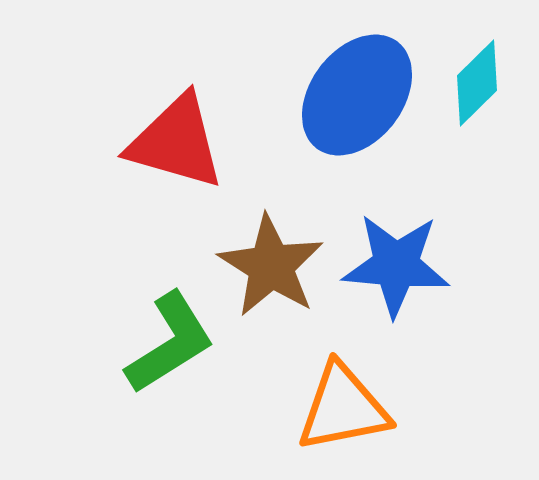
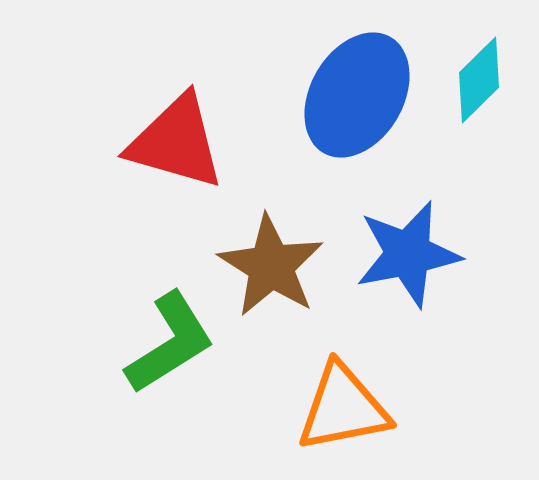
cyan diamond: moved 2 px right, 3 px up
blue ellipse: rotated 7 degrees counterclockwise
blue star: moved 12 px right, 11 px up; rotated 16 degrees counterclockwise
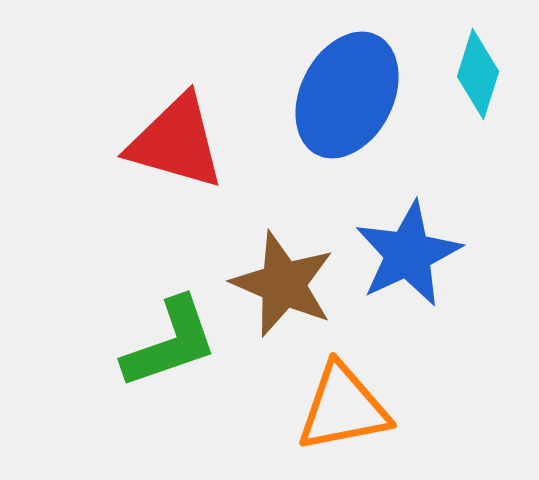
cyan diamond: moved 1 px left, 6 px up; rotated 28 degrees counterclockwise
blue ellipse: moved 10 px left; rotated 3 degrees counterclockwise
blue star: rotated 14 degrees counterclockwise
brown star: moved 12 px right, 18 px down; rotated 9 degrees counterclockwise
green L-shape: rotated 13 degrees clockwise
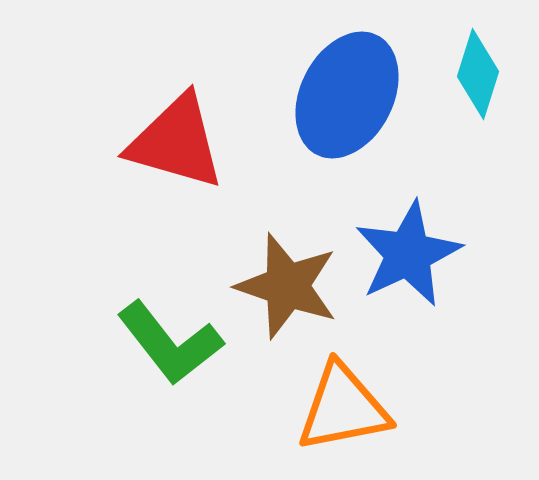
brown star: moved 4 px right, 2 px down; rotated 4 degrees counterclockwise
green L-shape: rotated 71 degrees clockwise
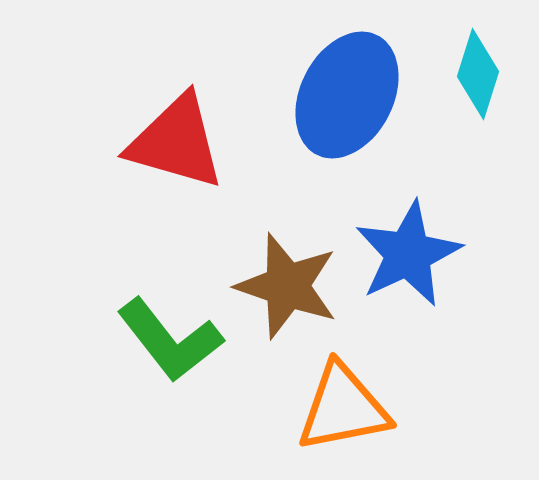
green L-shape: moved 3 px up
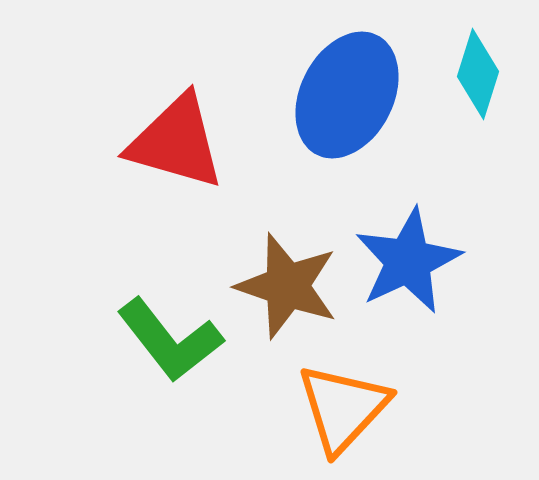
blue star: moved 7 px down
orange triangle: rotated 36 degrees counterclockwise
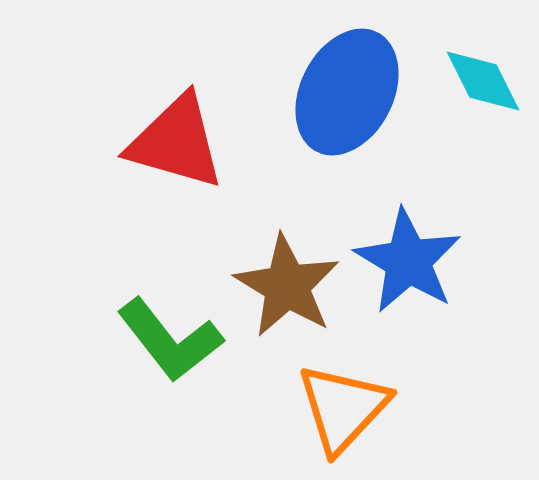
cyan diamond: moved 5 px right, 7 px down; rotated 44 degrees counterclockwise
blue ellipse: moved 3 px up
blue star: rotated 16 degrees counterclockwise
brown star: rotated 12 degrees clockwise
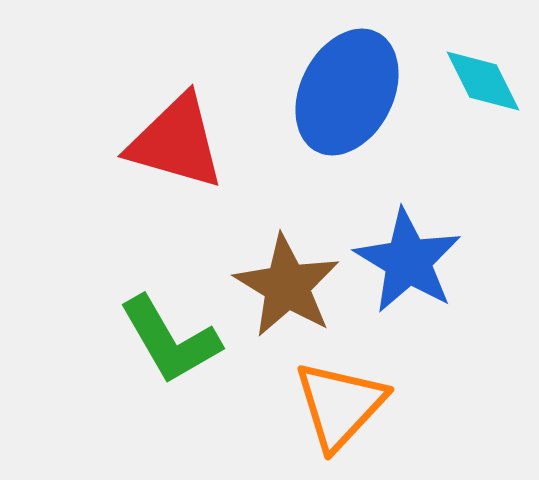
green L-shape: rotated 8 degrees clockwise
orange triangle: moved 3 px left, 3 px up
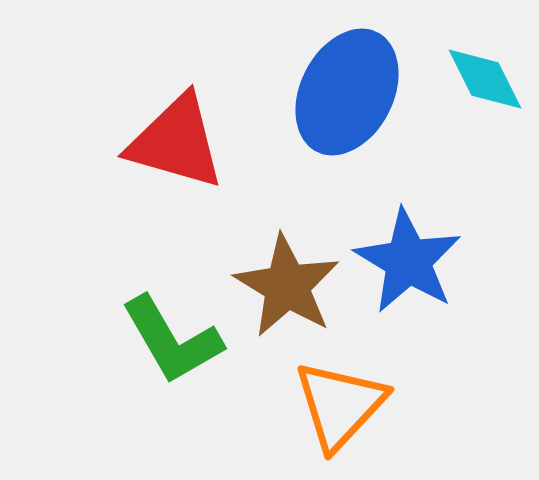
cyan diamond: moved 2 px right, 2 px up
green L-shape: moved 2 px right
